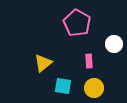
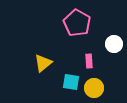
cyan square: moved 8 px right, 4 px up
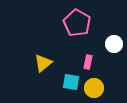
pink rectangle: moved 1 px left, 1 px down; rotated 16 degrees clockwise
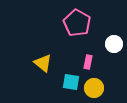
yellow triangle: rotated 42 degrees counterclockwise
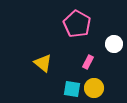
pink pentagon: moved 1 px down
pink rectangle: rotated 16 degrees clockwise
cyan square: moved 1 px right, 7 px down
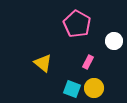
white circle: moved 3 px up
cyan square: rotated 12 degrees clockwise
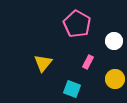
yellow triangle: rotated 30 degrees clockwise
yellow circle: moved 21 px right, 9 px up
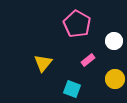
pink rectangle: moved 2 px up; rotated 24 degrees clockwise
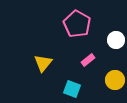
white circle: moved 2 px right, 1 px up
yellow circle: moved 1 px down
